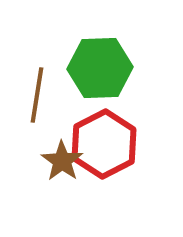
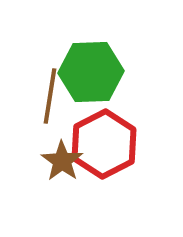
green hexagon: moved 9 px left, 4 px down
brown line: moved 13 px right, 1 px down
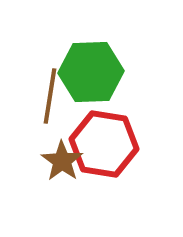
red hexagon: rotated 24 degrees counterclockwise
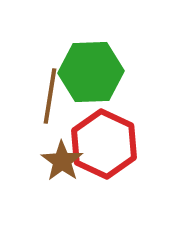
red hexagon: rotated 16 degrees clockwise
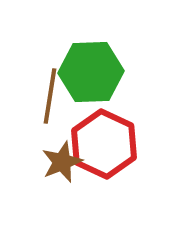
brown star: moved 1 px down; rotated 15 degrees clockwise
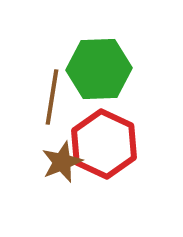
green hexagon: moved 8 px right, 3 px up
brown line: moved 2 px right, 1 px down
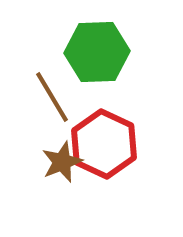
green hexagon: moved 2 px left, 17 px up
brown line: rotated 40 degrees counterclockwise
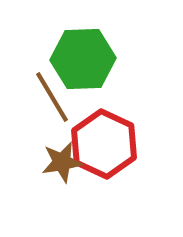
green hexagon: moved 14 px left, 7 px down
brown star: rotated 12 degrees clockwise
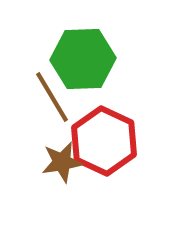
red hexagon: moved 3 px up
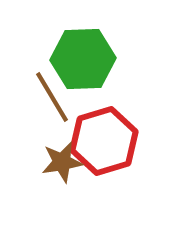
red hexagon: rotated 18 degrees clockwise
